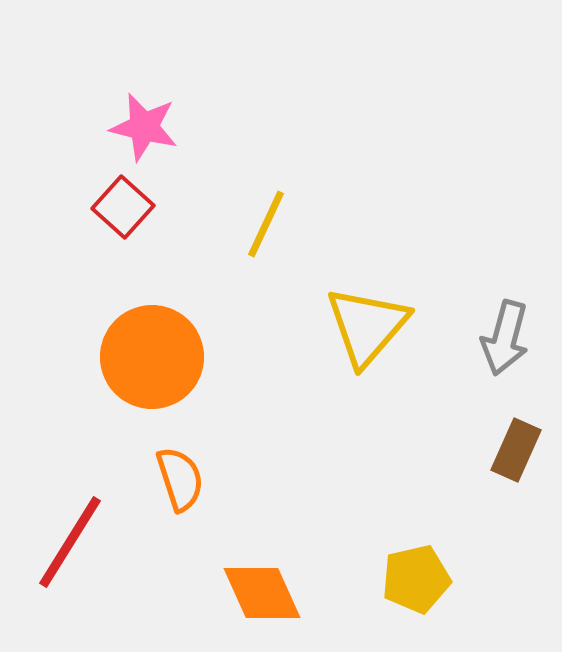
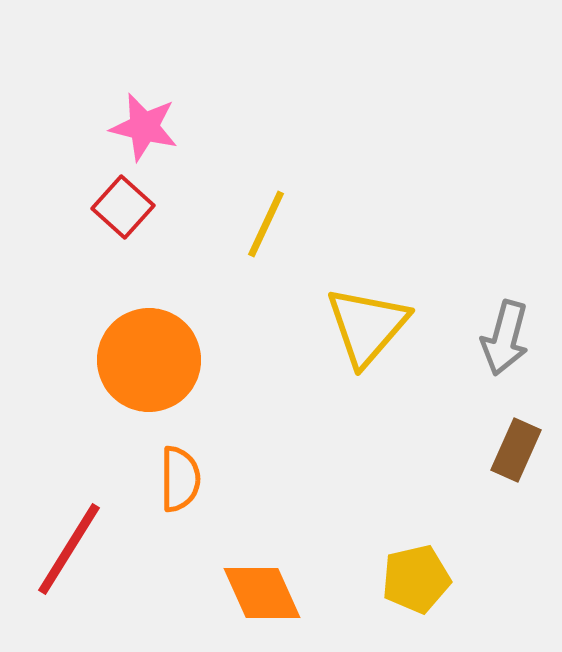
orange circle: moved 3 px left, 3 px down
orange semicircle: rotated 18 degrees clockwise
red line: moved 1 px left, 7 px down
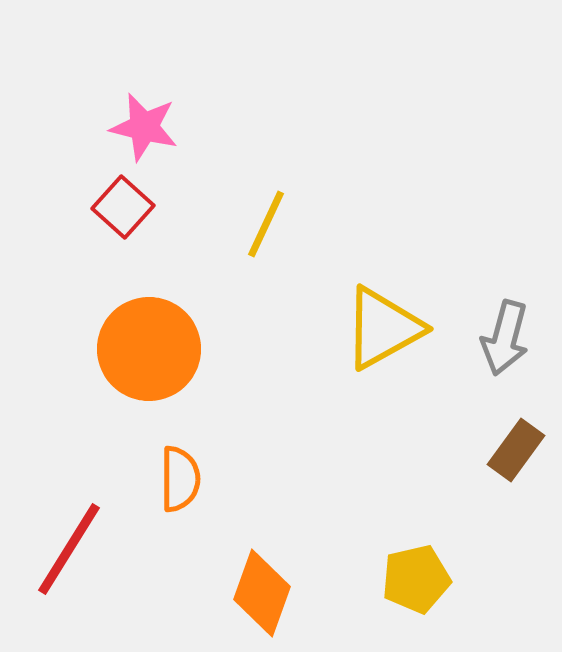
yellow triangle: moved 16 px right, 2 px down; rotated 20 degrees clockwise
orange circle: moved 11 px up
brown rectangle: rotated 12 degrees clockwise
orange diamond: rotated 44 degrees clockwise
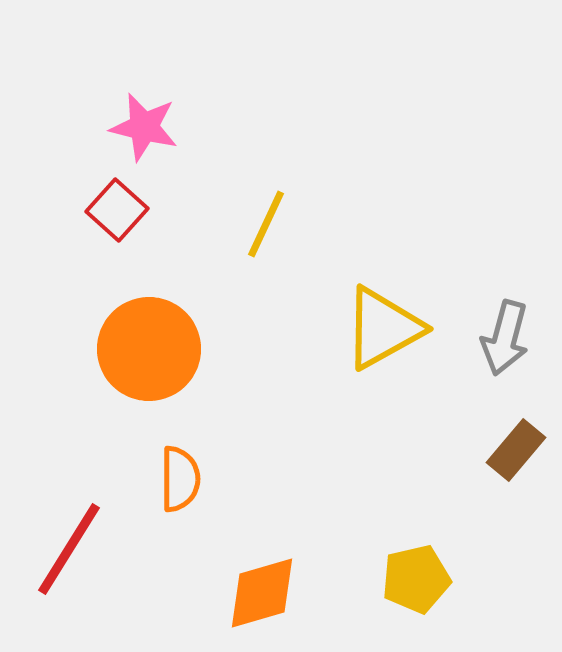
red square: moved 6 px left, 3 px down
brown rectangle: rotated 4 degrees clockwise
orange diamond: rotated 54 degrees clockwise
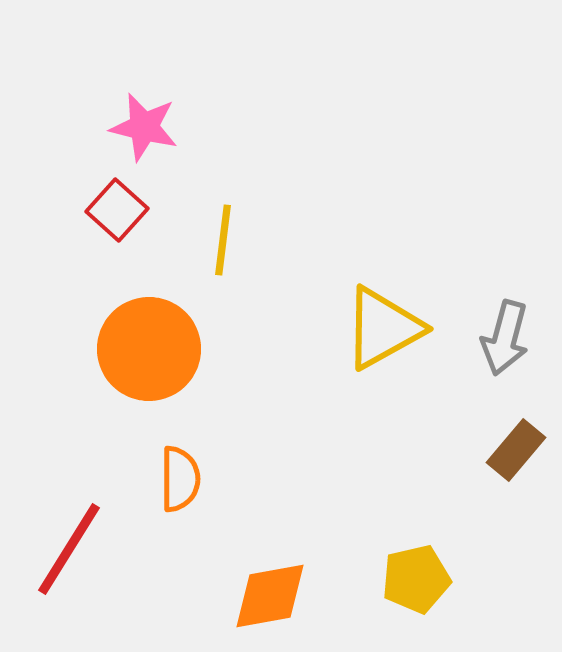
yellow line: moved 43 px left, 16 px down; rotated 18 degrees counterclockwise
orange diamond: moved 8 px right, 3 px down; rotated 6 degrees clockwise
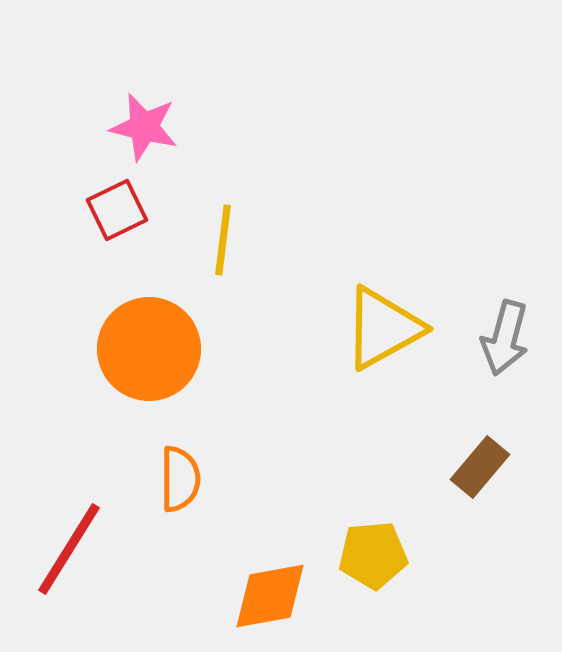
red square: rotated 22 degrees clockwise
brown rectangle: moved 36 px left, 17 px down
yellow pentagon: moved 43 px left, 24 px up; rotated 8 degrees clockwise
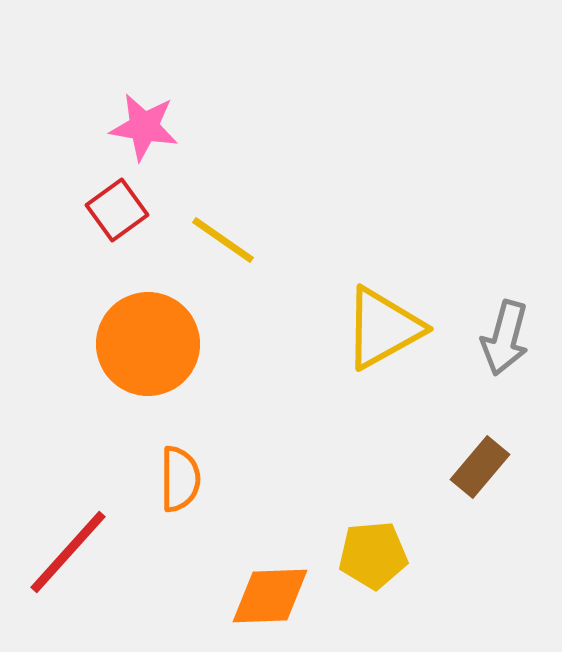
pink star: rotated 4 degrees counterclockwise
red square: rotated 10 degrees counterclockwise
yellow line: rotated 62 degrees counterclockwise
orange circle: moved 1 px left, 5 px up
red line: moved 1 px left, 3 px down; rotated 10 degrees clockwise
orange diamond: rotated 8 degrees clockwise
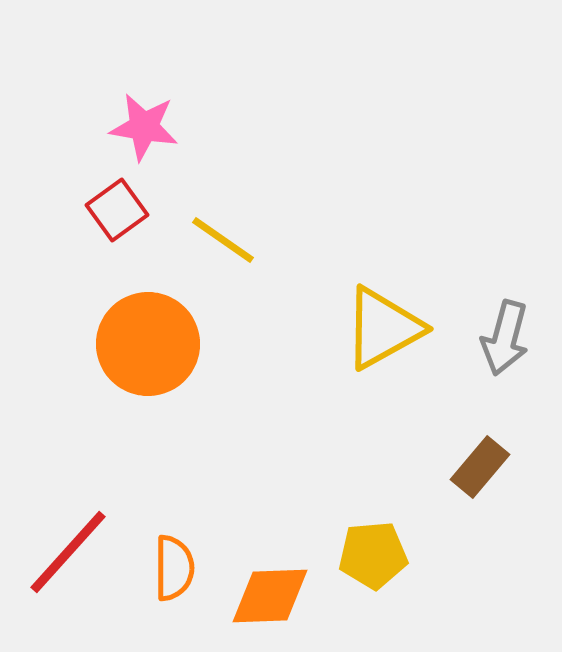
orange semicircle: moved 6 px left, 89 px down
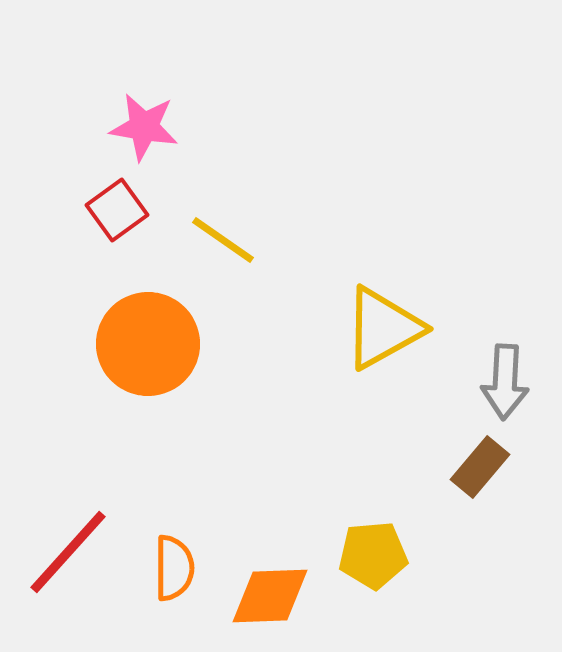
gray arrow: moved 44 px down; rotated 12 degrees counterclockwise
